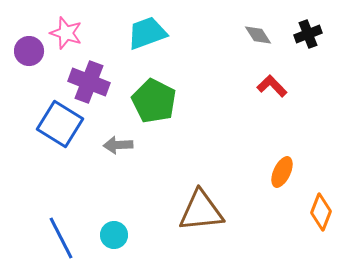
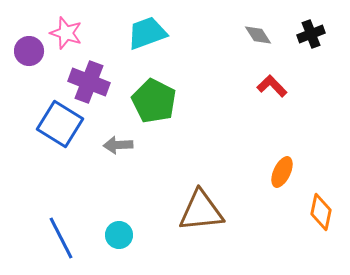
black cross: moved 3 px right
orange diamond: rotated 9 degrees counterclockwise
cyan circle: moved 5 px right
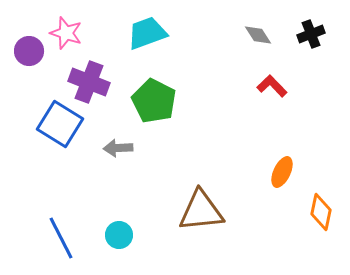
gray arrow: moved 3 px down
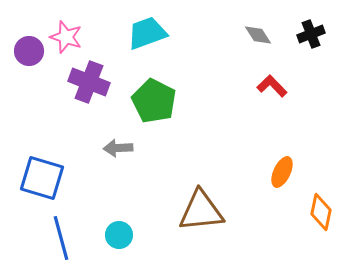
pink star: moved 4 px down
blue square: moved 18 px left, 54 px down; rotated 15 degrees counterclockwise
blue line: rotated 12 degrees clockwise
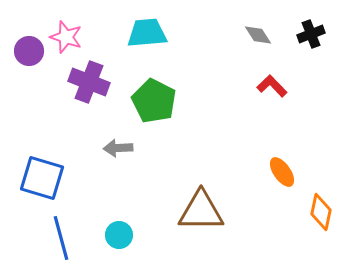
cyan trapezoid: rotated 15 degrees clockwise
orange ellipse: rotated 60 degrees counterclockwise
brown triangle: rotated 6 degrees clockwise
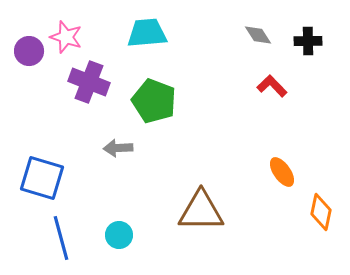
black cross: moved 3 px left, 7 px down; rotated 20 degrees clockwise
green pentagon: rotated 6 degrees counterclockwise
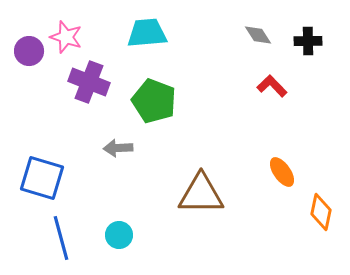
brown triangle: moved 17 px up
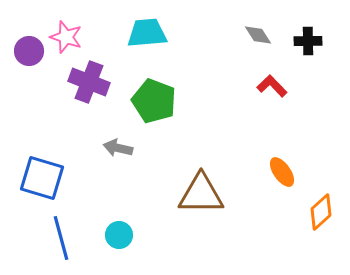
gray arrow: rotated 16 degrees clockwise
orange diamond: rotated 36 degrees clockwise
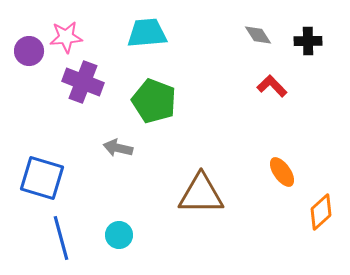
pink star: rotated 24 degrees counterclockwise
purple cross: moved 6 px left
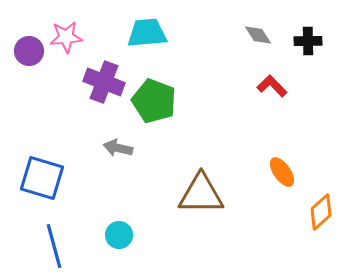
purple cross: moved 21 px right
blue line: moved 7 px left, 8 px down
